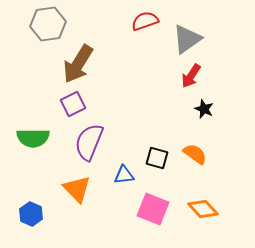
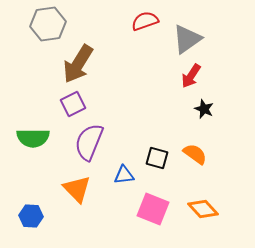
blue hexagon: moved 2 px down; rotated 20 degrees counterclockwise
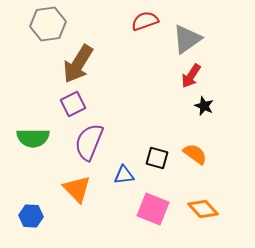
black star: moved 3 px up
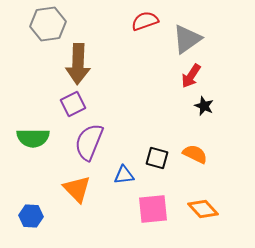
brown arrow: rotated 30 degrees counterclockwise
orange semicircle: rotated 10 degrees counterclockwise
pink square: rotated 28 degrees counterclockwise
